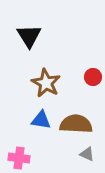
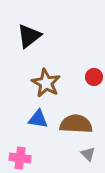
black triangle: rotated 24 degrees clockwise
red circle: moved 1 px right
blue triangle: moved 3 px left, 1 px up
gray triangle: moved 1 px right; rotated 21 degrees clockwise
pink cross: moved 1 px right
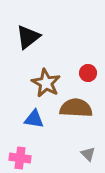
black triangle: moved 1 px left, 1 px down
red circle: moved 6 px left, 4 px up
blue triangle: moved 4 px left
brown semicircle: moved 16 px up
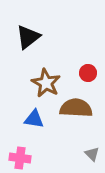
gray triangle: moved 4 px right
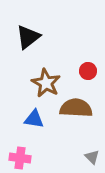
red circle: moved 2 px up
gray triangle: moved 3 px down
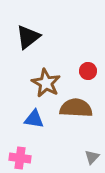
gray triangle: rotated 28 degrees clockwise
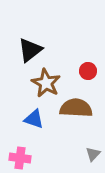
black triangle: moved 2 px right, 13 px down
blue triangle: rotated 10 degrees clockwise
gray triangle: moved 1 px right, 3 px up
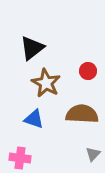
black triangle: moved 2 px right, 2 px up
brown semicircle: moved 6 px right, 6 px down
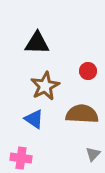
black triangle: moved 5 px right, 5 px up; rotated 40 degrees clockwise
brown star: moved 1 px left, 3 px down; rotated 16 degrees clockwise
blue triangle: rotated 15 degrees clockwise
pink cross: moved 1 px right
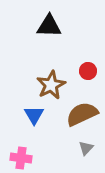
black triangle: moved 12 px right, 17 px up
brown star: moved 6 px right, 1 px up
brown semicircle: rotated 28 degrees counterclockwise
blue triangle: moved 4 px up; rotated 25 degrees clockwise
gray triangle: moved 7 px left, 6 px up
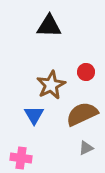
red circle: moved 2 px left, 1 px down
gray triangle: rotated 21 degrees clockwise
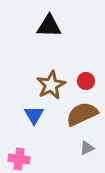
red circle: moved 9 px down
gray triangle: moved 1 px right
pink cross: moved 2 px left, 1 px down
